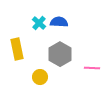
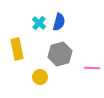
blue semicircle: rotated 102 degrees clockwise
gray hexagon: rotated 15 degrees clockwise
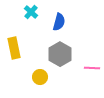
cyan cross: moved 8 px left, 11 px up
yellow rectangle: moved 3 px left, 1 px up
gray hexagon: rotated 15 degrees counterclockwise
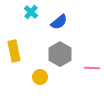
blue semicircle: rotated 36 degrees clockwise
yellow rectangle: moved 3 px down
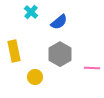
yellow circle: moved 5 px left
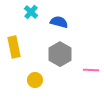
blue semicircle: rotated 126 degrees counterclockwise
yellow rectangle: moved 4 px up
pink line: moved 1 px left, 2 px down
yellow circle: moved 3 px down
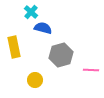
blue semicircle: moved 16 px left, 6 px down
gray hexagon: moved 1 px right, 1 px down; rotated 15 degrees clockwise
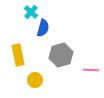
blue semicircle: rotated 90 degrees clockwise
yellow rectangle: moved 4 px right, 8 px down
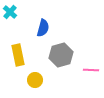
cyan cross: moved 21 px left
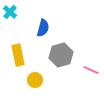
pink line: rotated 21 degrees clockwise
